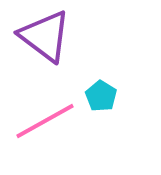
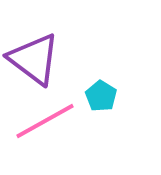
purple triangle: moved 11 px left, 23 px down
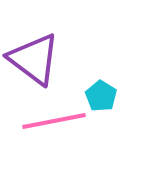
pink line: moved 9 px right; rotated 18 degrees clockwise
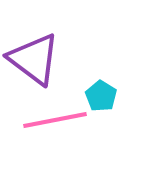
pink line: moved 1 px right, 1 px up
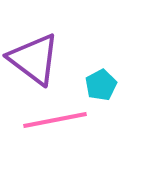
cyan pentagon: moved 11 px up; rotated 12 degrees clockwise
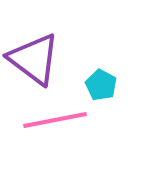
cyan pentagon: rotated 16 degrees counterclockwise
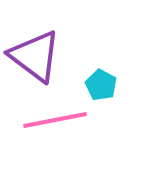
purple triangle: moved 1 px right, 3 px up
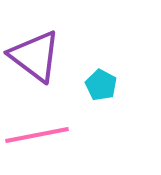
pink line: moved 18 px left, 15 px down
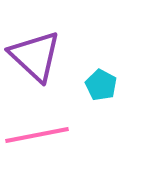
purple triangle: rotated 6 degrees clockwise
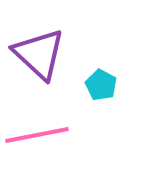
purple triangle: moved 4 px right, 2 px up
